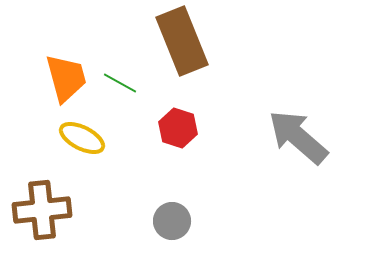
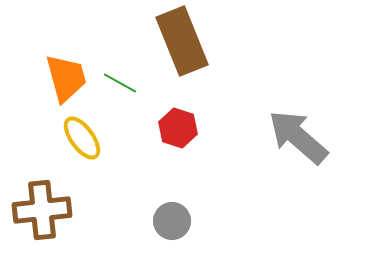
yellow ellipse: rotated 27 degrees clockwise
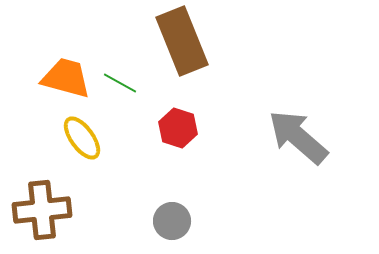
orange trapezoid: rotated 60 degrees counterclockwise
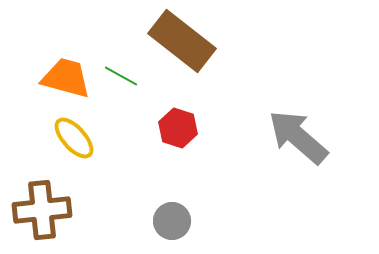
brown rectangle: rotated 30 degrees counterclockwise
green line: moved 1 px right, 7 px up
yellow ellipse: moved 8 px left; rotated 6 degrees counterclockwise
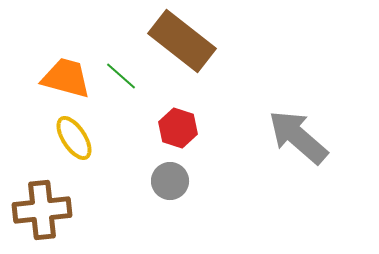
green line: rotated 12 degrees clockwise
yellow ellipse: rotated 9 degrees clockwise
gray circle: moved 2 px left, 40 px up
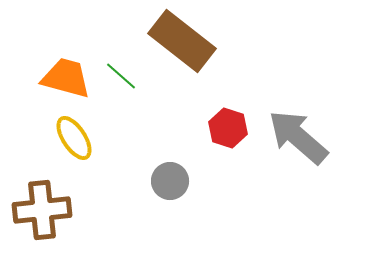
red hexagon: moved 50 px right
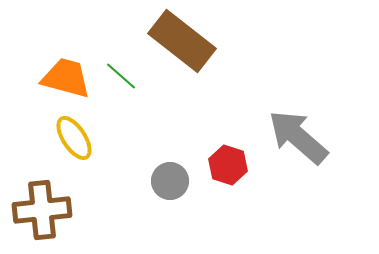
red hexagon: moved 37 px down
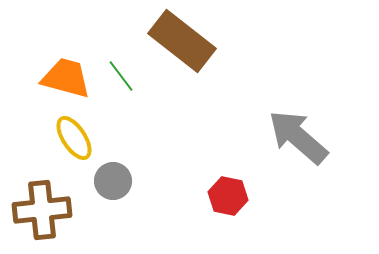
green line: rotated 12 degrees clockwise
red hexagon: moved 31 px down; rotated 6 degrees counterclockwise
gray circle: moved 57 px left
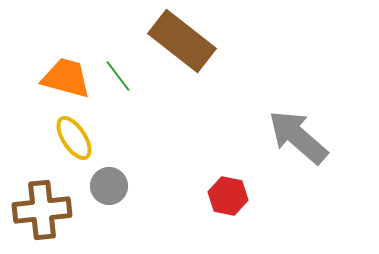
green line: moved 3 px left
gray circle: moved 4 px left, 5 px down
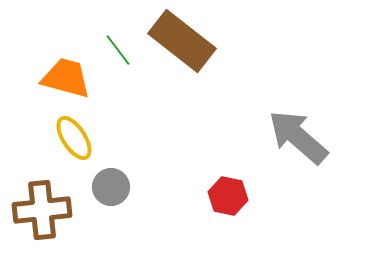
green line: moved 26 px up
gray circle: moved 2 px right, 1 px down
